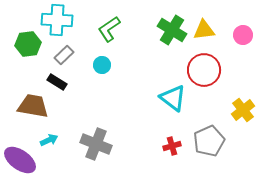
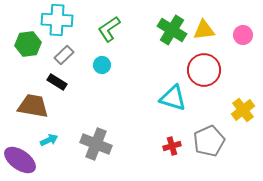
cyan triangle: rotated 20 degrees counterclockwise
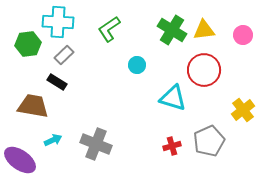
cyan cross: moved 1 px right, 2 px down
cyan circle: moved 35 px right
cyan arrow: moved 4 px right
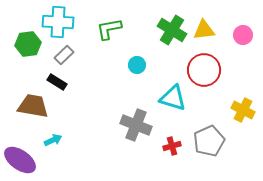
green L-shape: rotated 24 degrees clockwise
yellow cross: rotated 25 degrees counterclockwise
gray cross: moved 40 px right, 19 px up
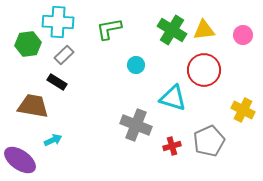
cyan circle: moved 1 px left
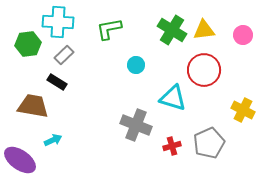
gray pentagon: moved 2 px down
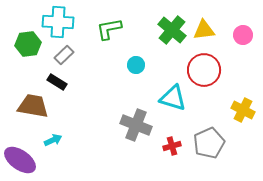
green cross: rotated 8 degrees clockwise
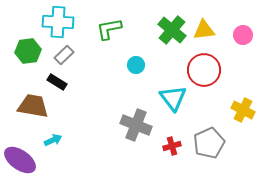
green hexagon: moved 7 px down
cyan triangle: rotated 36 degrees clockwise
